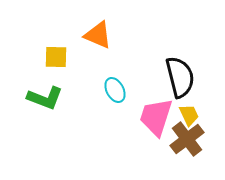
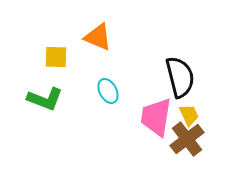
orange triangle: moved 2 px down
cyan ellipse: moved 7 px left, 1 px down
green L-shape: moved 1 px down
pink trapezoid: rotated 9 degrees counterclockwise
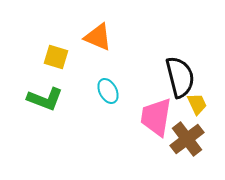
yellow square: rotated 15 degrees clockwise
yellow trapezoid: moved 8 px right, 11 px up
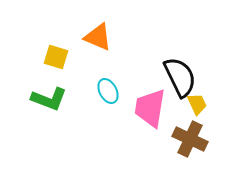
black semicircle: rotated 12 degrees counterclockwise
green L-shape: moved 4 px right
pink trapezoid: moved 6 px left, 9 px up
brown cross: moved 3 px right; rotated 28 degrees counterclockwise
